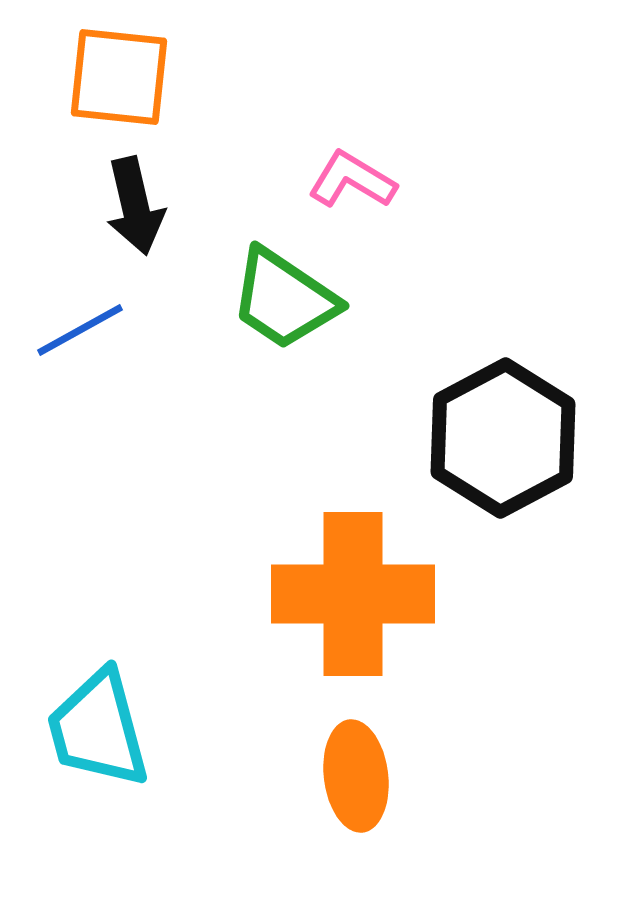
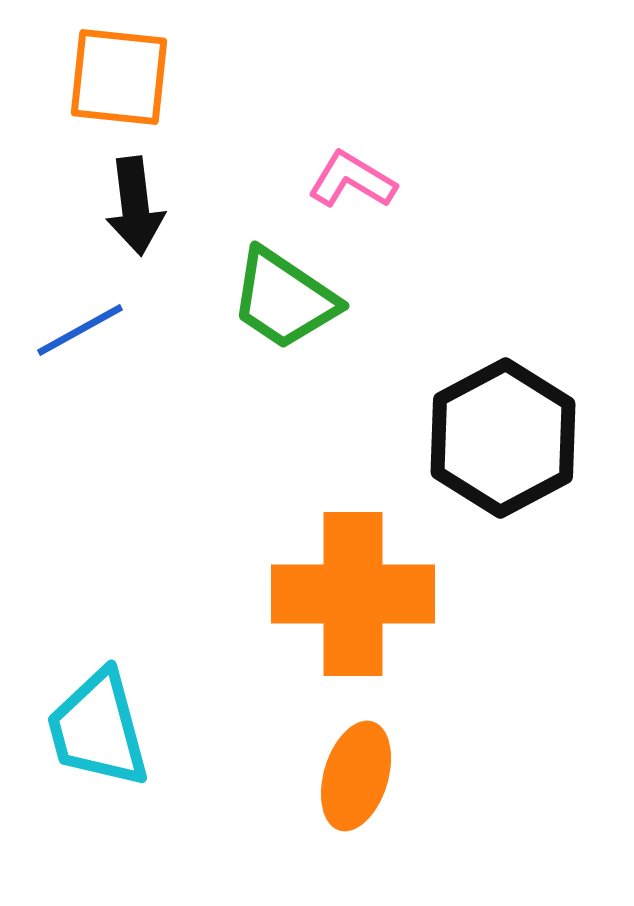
black arrow: rotated 6 degrees clockwise
orange ellipse: rotated 24 degrees clockwise
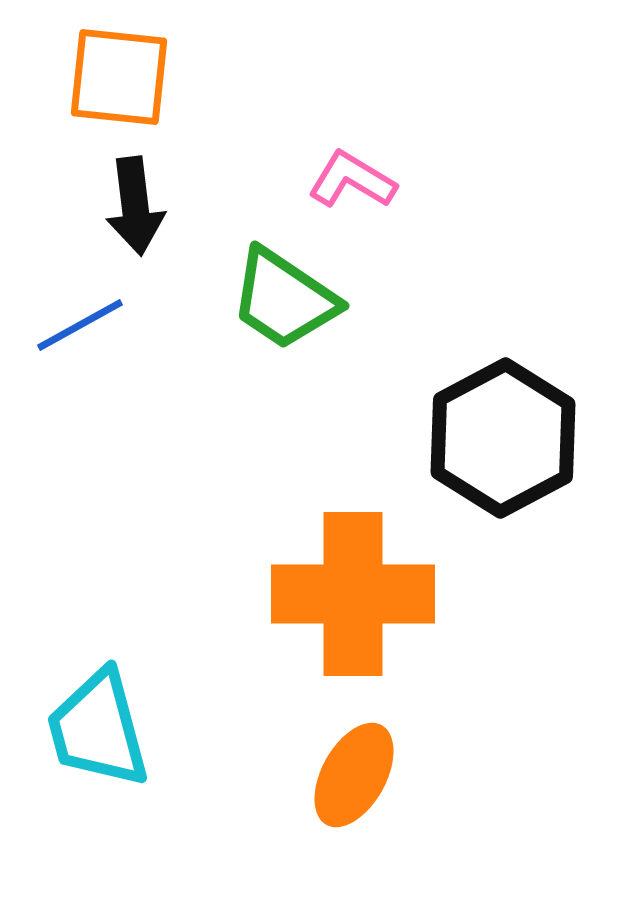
blue line: moved 5 px up
orange ellipse: moved 2 px left, 1 px up; rotated 12 degrees clockwise
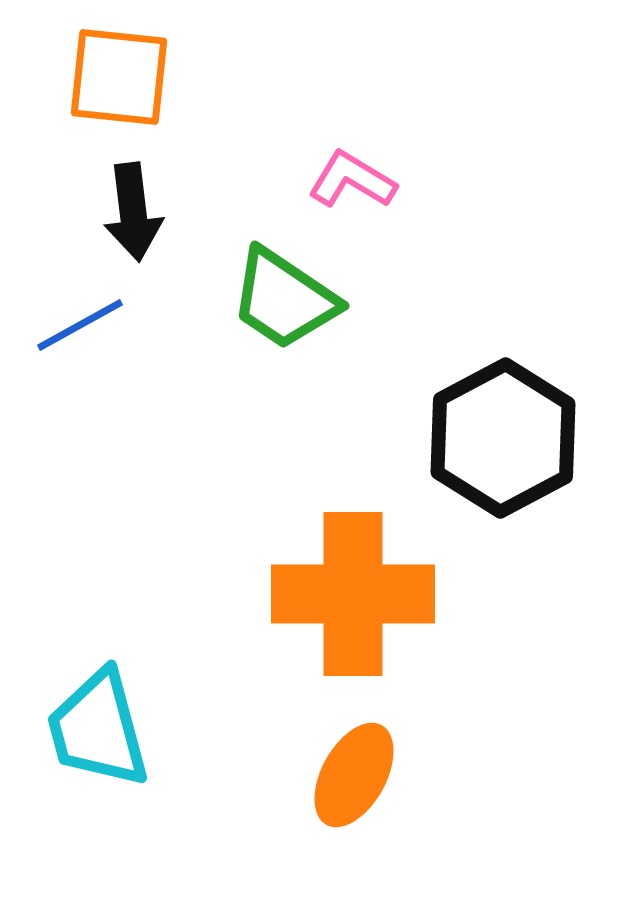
black arrow: moved 2 px left, 6 px down
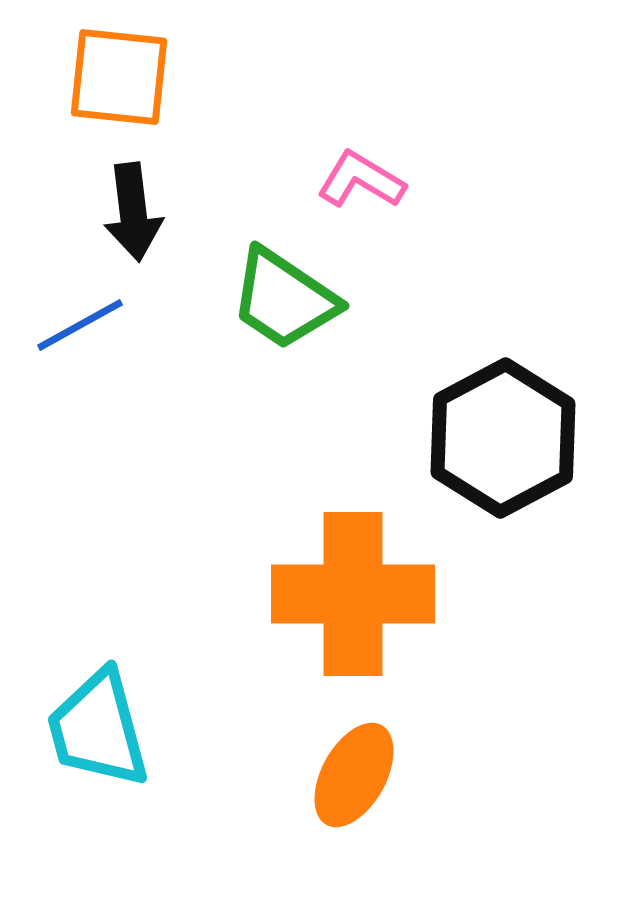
pink L-shape: moved 9 px right
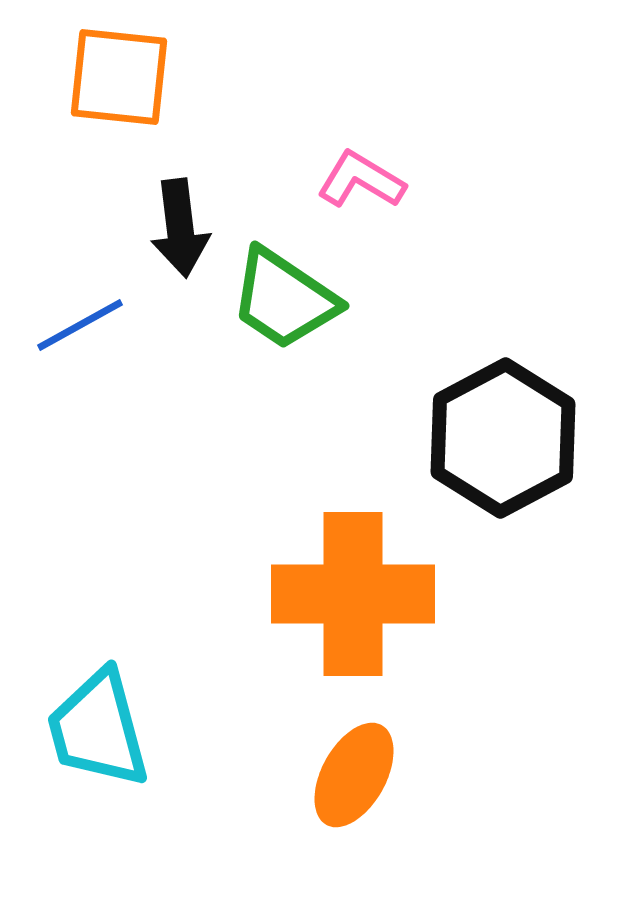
black arrow: moved 47 px right, 16 px down
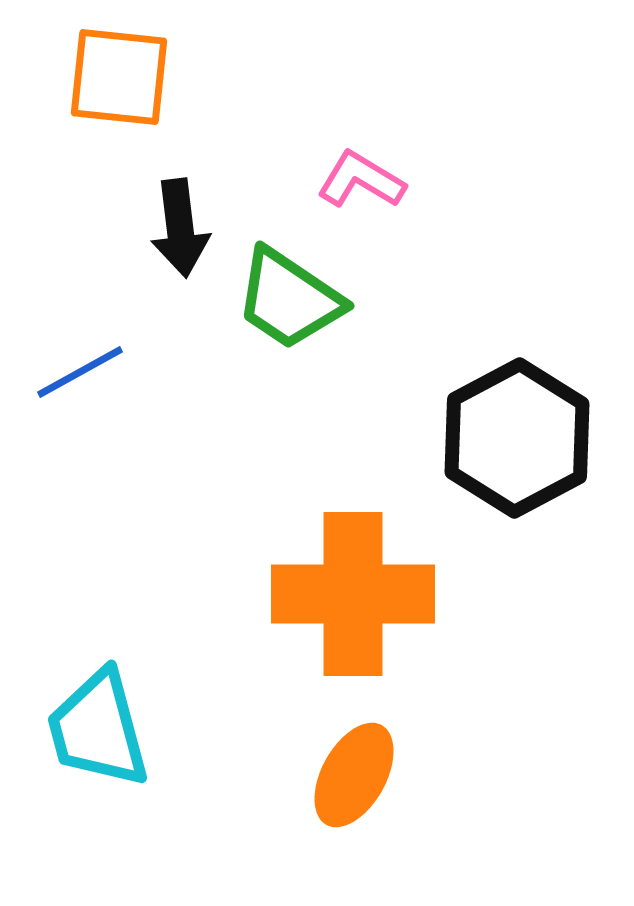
green trapezoid: moved 5 px right
blue line: moved 47 px down
black hexagon: moved 14 px right
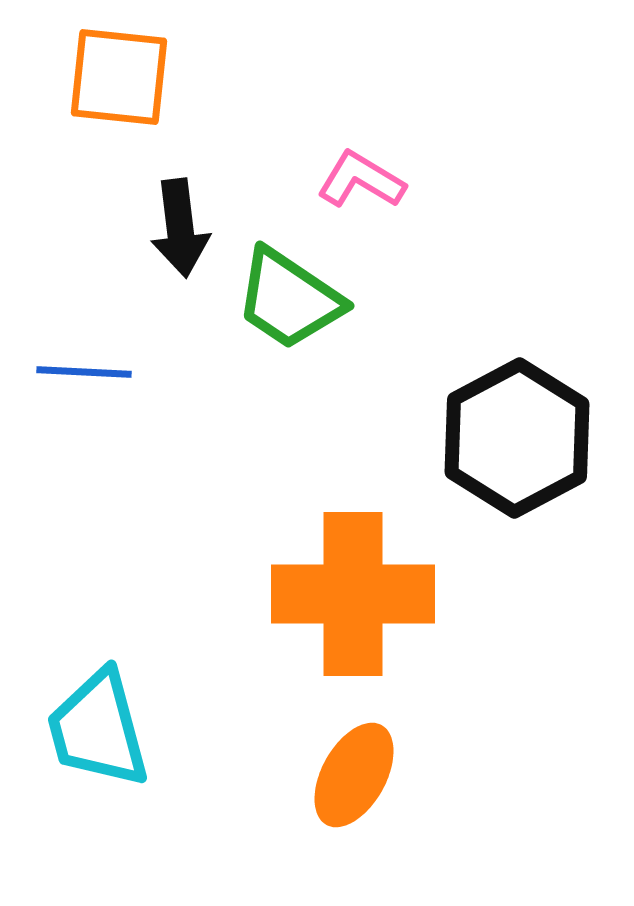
blue line: moved 4 px right; rotated 32 degrees clockwise
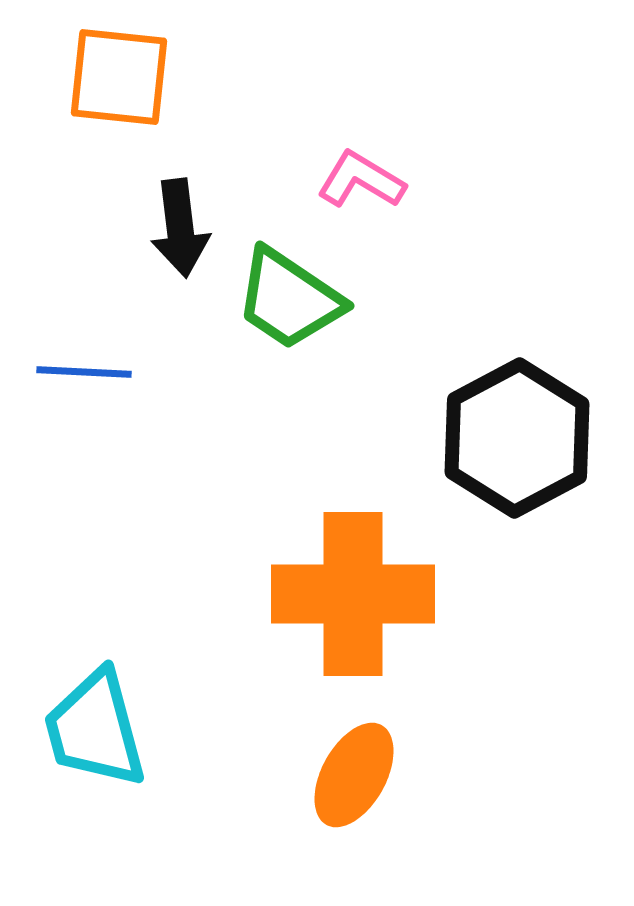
cyan trapezoid: moved 3 px left
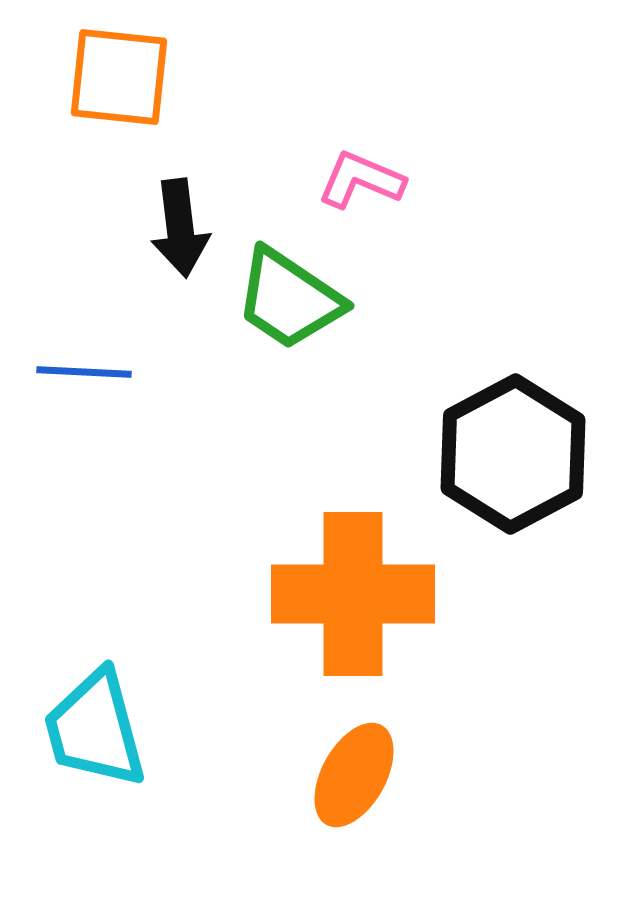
pink L-shape: rotated 8 degrees counterclockwise
black hexagon: moved 4 px left, 16 px down
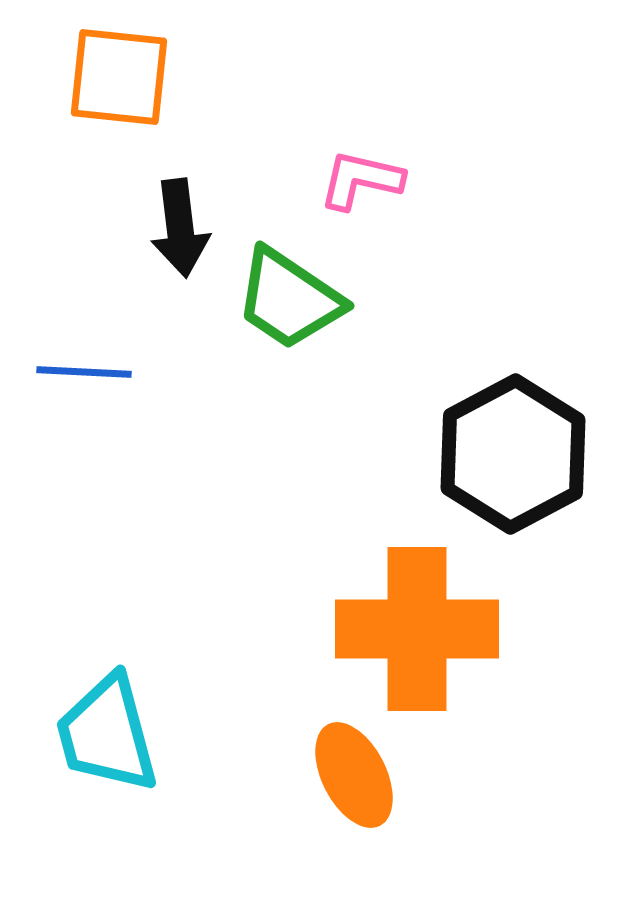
pink L-shape: rotated 10 degrees counterclockwise
orange cross: moved 64 px right, 35 px down
cyan trapezoid: moved 12 px right, 5 px down
orange ellipse: rotated 56 degrees counterclockwise
